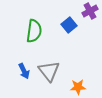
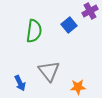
blue arrow: moved 4 px left, 12 px down
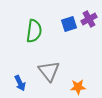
purple cross: moved 1 px left, 8 px down
blue square: moved 1 px up; rotated 21 degrees clockwise
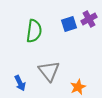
orange star: rotated 21 degrees counterclockwise
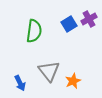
blue square: rotated 14 degrees counterclockwise
orange star: moved 5 px left, 6 px up
